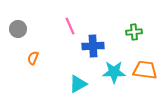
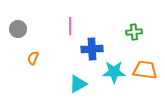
pink line: rotated 24 degrees clockwise
blue cross: moved 1 px left, 3 px down
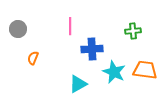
green cross: moved 1 px left, 1 px up
cyan star: rotated 25 degrees clockwise
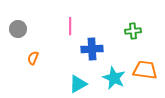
cyan star: moved 6 px down
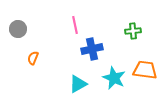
pink line: moved 5 px right, 1 px up; rotated 12 degrees counterclockwise
blue cross: rotated 10 degrees counterclockwise
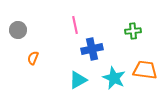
gray circle: moved 1 px down
cyan triangle: moved 4 px up
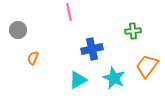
pink line: moved 6 px left, 13 px up
orange trapezoid: moved 2 px right, 4 px up; rotated 60 degrees counterclockwise
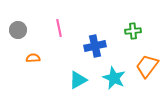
pink line: moved 10 px left, 16 px down
blue cross: moved 3 px right, 3 px up
orange semicircle: rotated 64 degrees clockwise
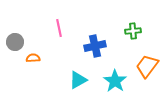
gray circle: moved 3 px left, 12 px down
cyan star: moved 1 px right, 3 px down; rotated 10 degrees clockwise
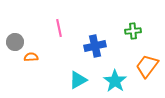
orange semicircle: moved 2 px left, 1 px up
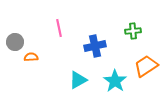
orange trapezoid: moved 1 px left; rotated 20 degrees clockwise
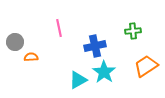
cyan star: moved 11 px left, 9 px up
